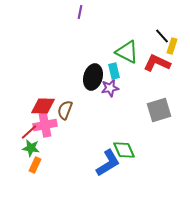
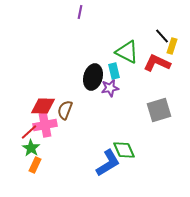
green star: rotated 24 degrees clockwise
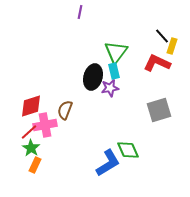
green triangle: moved 11 px left; rotated 40 degrees clockwise
red diamond: moved 12 px left; rotated 20 degrees counterclockwise
green diamond: moved 4 px right
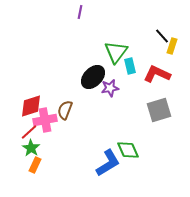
red L-shape: moved 11 px down
cyan rectangle: moved 16 px right, 5 px up
black ellipse: rotated 30 degrees clockwise
pink cross: moved 5 px up
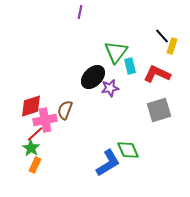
red line: moved 6 px right, 2 px down
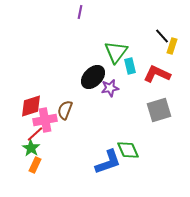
blue L-shape: moved 1 px up; rotated 12 degrees clockwise
